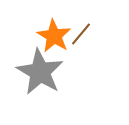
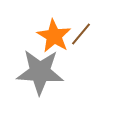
gray star: rotated 27 degrees counterclockwise
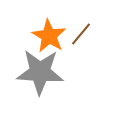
orange star: moved 5 px left
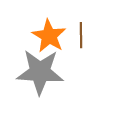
brown line: moved 1 px down; rotated 40 degrees counterclockwise
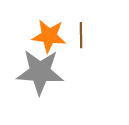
orange star: rotated 24 degrees counterclockwise
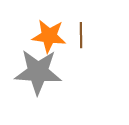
gray star: moved 2 px left
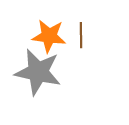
gray star: rotated 9 degrees clockwise
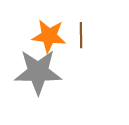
gray star: rotated 12 degrees counterclockwise
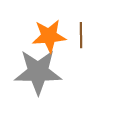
orange star: rotated 12 degrees counterclockwise
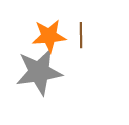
gray star: moved 1 px right; rotated 9 degrees counterclockwise
